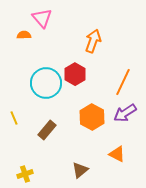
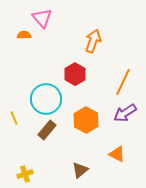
cyan circle: moved 16 px down
orange hexagon: moved 6 px left, 3 px down
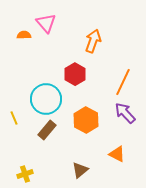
pink triangle: moved 4 px right, 5 px down
purple arrow: rotated 80 degrees clockwise
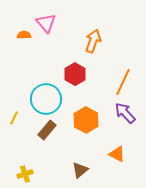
yellow line: rotated 48 degrees clockwise
